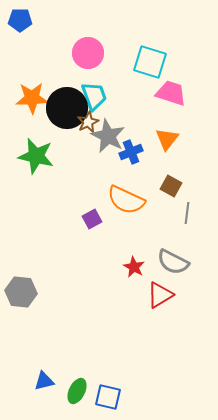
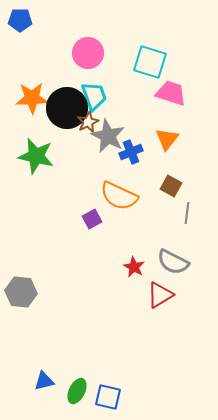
orange semicircle: moved 7 px left, 4 px up
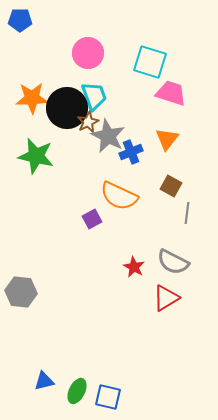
red triangle: moved 6 px right, 3 px down
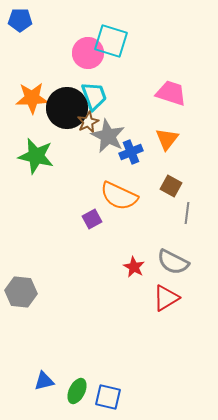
cyan square: moved 39 px left, 21 px up
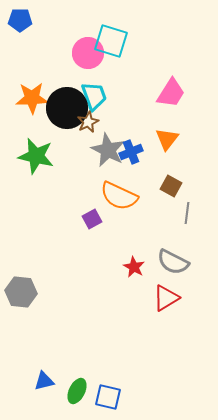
pink trapezoid: rotated 104 degrees clockwise
gray star: moved 14 px down
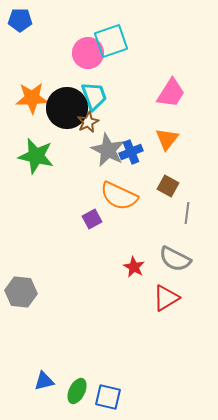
cyan square: rotated 36 degrees counterclockwise
brown square: moved 3 px left
gray semicircle: moved 2 px right, 3 px up
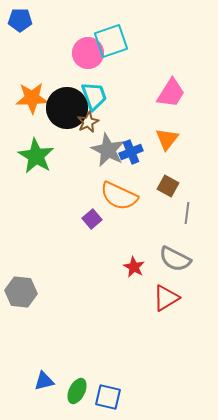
green star: rotated 18 degrees clockwise
purple square: rotated 12 degrees counterclockwise
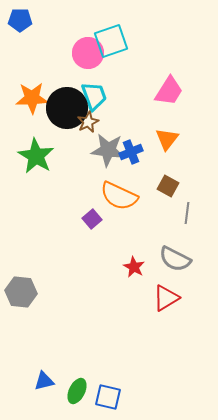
pink trapezoid: moved 2 px left, 2 px up
gray star: rotated 20 degrees counterclockwise
